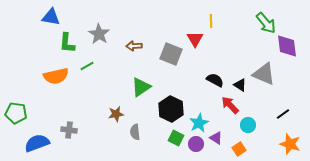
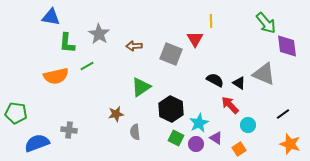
black triangle: moved 1 px left, 2 px up
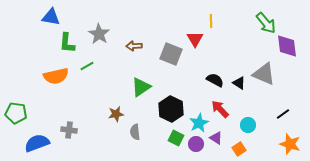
red arrow: moved 10 px left, 4 px down
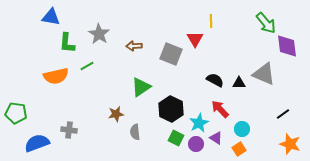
black triangle: rotated 32 degrees counterclockwise
cyan circle: moved 6 px left, 4 px down
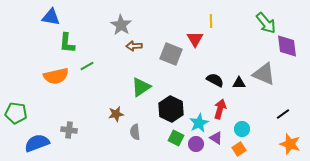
gray star: moved 22 px right, 9 px up
red arrow: rotated 60 degrees clockwise
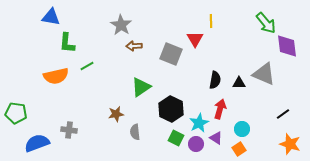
black semicircle: rotated 72 degrees clockwise
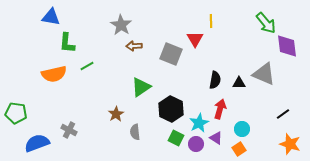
orange semicircle: moved 2 px left, 2 px up
brown star: rotated 21 degrees counterclockwise
gray cross: rotated 21 degrees clockwise
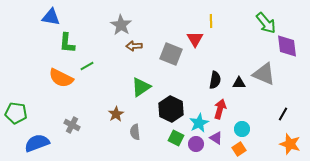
orange semicircle: moved 7 px right, 4 px down; rotated 40 degrees clockwise
black line: rotated 24 degrees counterclockwise
gray cross: moved 3 px right, 5 px up
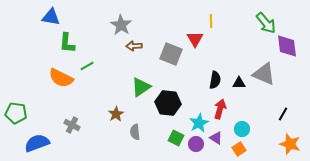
black hexagon: moved 3 px left, 6 px up; rotated 20 degrees counterclockwise
